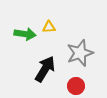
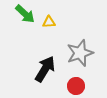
yellow triangle: moved 5 px up
green arrow: moved 20 px up; rotated 35 degrees clockwise
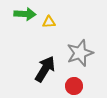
green arrow: rotated 40 degrees counterclockwise
red circle: moved 2 px left
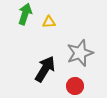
green arrow: rotated 75 degrees counterclockwise
red circle: moved 1 px right
